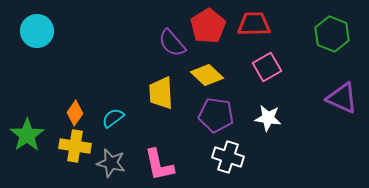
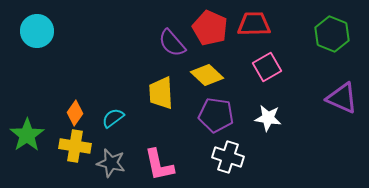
red pentagon: moved 2 px right, 2 px down; rotated 16 degrees counterclockwise
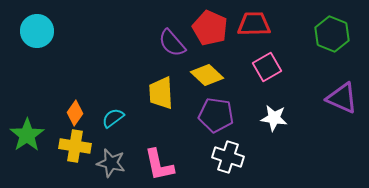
white star: moved 6 px right
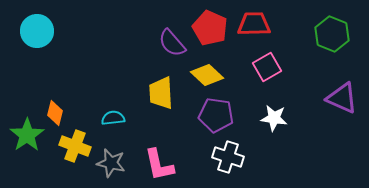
orange diamond: moved 20 px left; rotated 20 degrees counterclockwise
cyan semicircle: rotated 30 degrees clockwise
yellow cross: rotated 12 degrees clockwise
